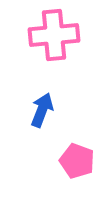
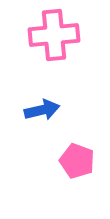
blue arrow: rotated 56 degrees clockwise
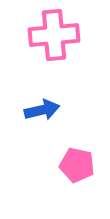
pink pentagon: moved 4 px down; rotated 8 degrees counterclockwise
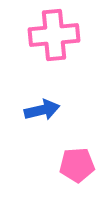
pink pentagon: rotated 16 degrees counterclockwise
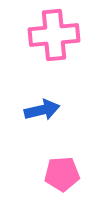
pink pentagon: moved 15 px left, 9 px down
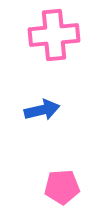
pink pentagon: moved 13 px down
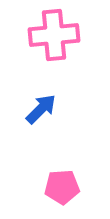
blue arrow: moved 1 px left, 1 px up; rotated 32 degrees counterclockwise
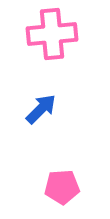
pink cross: moved 2 px left, 1 px up
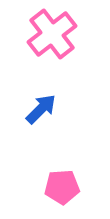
pink cross: rotated 33 degrees counterclockwise
